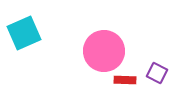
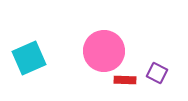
cyan square: moved 5 px right, 25 px down
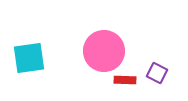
cyan square: rotated 16 degrees clockwise
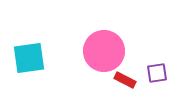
purple square: rotated 35 degrees counterclockwise
red rectangle: rotated 25 degrees clockwise
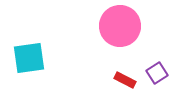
pink circle: moved 16 px right, 25 px up
purple square: rotated 25 degrees counterclockwise
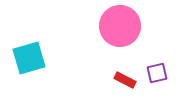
cyan square: rotated 8 degrees counterclockwise
purple square: rotated 20 degrees clockwise
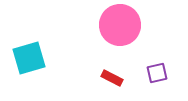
pink circle: moved 1 px up
red rectangle: moved 13 px left, 2 px up
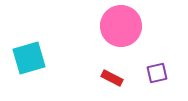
pink circle: moved 1 px right, 1 px down
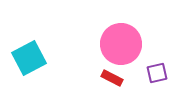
pink circle: moved 18 px down
cyan square: rotated 12 degrees counterclockwise
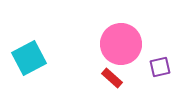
purple square: moved 3 px right, 6 px up
red rectangle: rotated 15 degrees clockwise
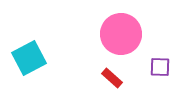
pink circle: moved 10 px up
purple square: rotated 15 degrees clockwise
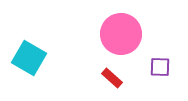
cyan square: rotated 32 degrees counterclockwise
